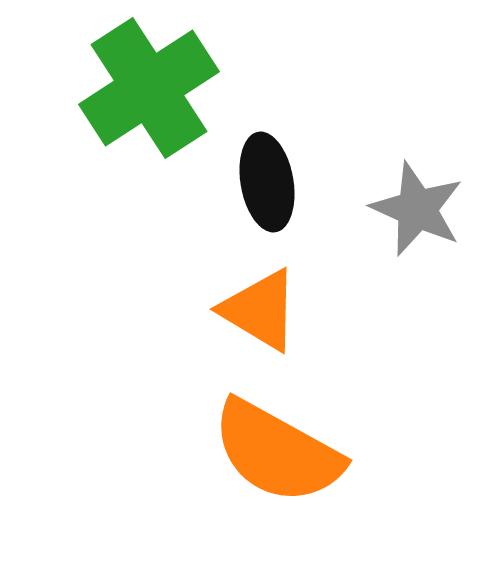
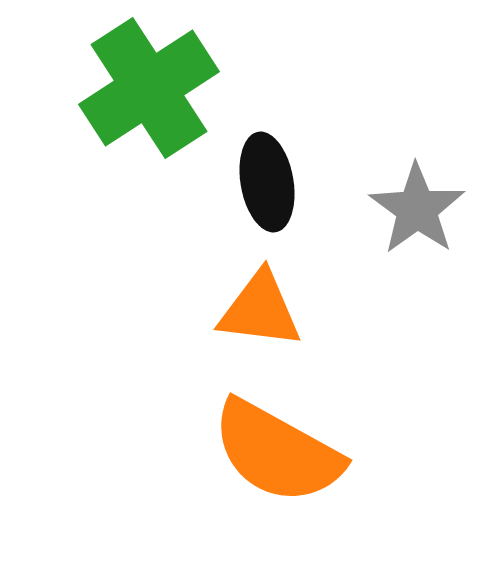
gray star: rotated 12 degrees clockwise
orange triangle: rotated 24 degrees counterclockwise
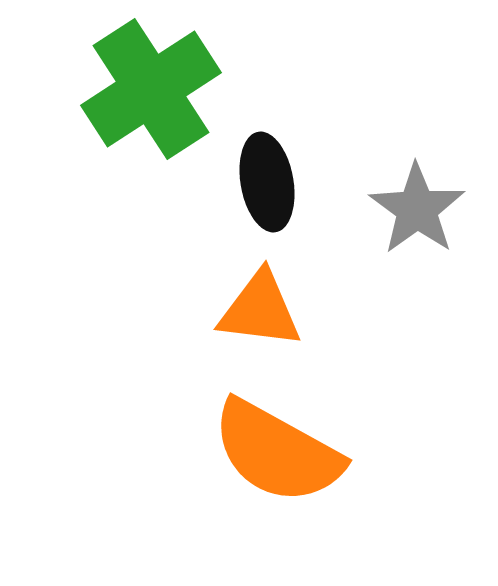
green cross: moved 2 px right, 1 px down
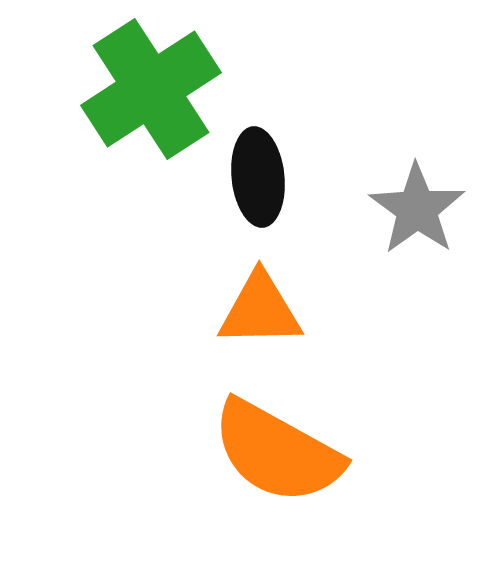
black ellipse: moved 9 px left, 5 px up; rotated 4 degrees clockwise
orange triangle: rotated 8 degrees counterclockwise
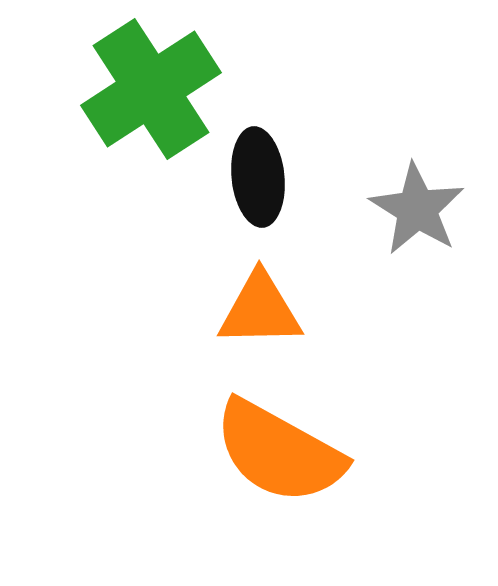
gray star: rotated 4 degrees counterclockwise
orange semicircle: moved 2 px right
